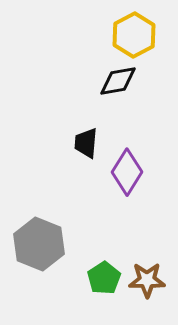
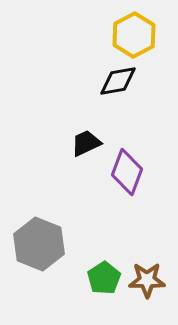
black trapezoid: rotated 60 degrees clockwise
purple diamond: rotated 12 degrees counterclockwise
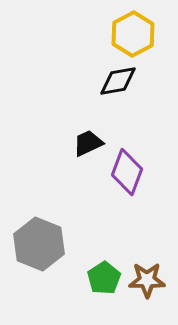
yellow hexagon: moved 1 px left, 1 px up
black trapezoid: moved 2 px right
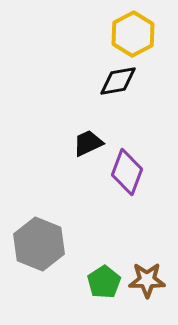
green pentagon: moved 4 px down
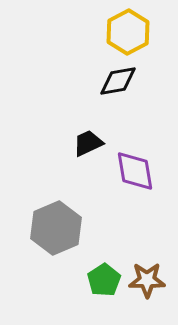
yellow hexagon: moved 5 px left, 2 px up
purple diamond: moved 8 px right, 1 px up; rotated 30 degrees counterclockwise
gray hexagon: moved 17 px right, 16 px up; rotated 15 degrees clockwise
green pentagon: moved 2 px up
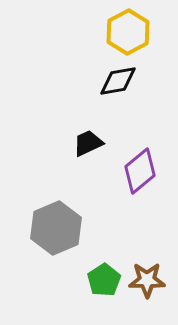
purple diamond: moved 5 px right; rotated 60 degrees clockwise
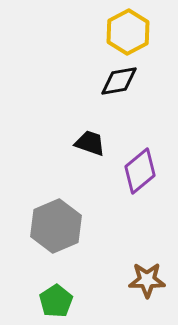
black diamond: moved 1 px right
black trapezoid: moved 2 px right; rotated 44 degrees clockwise
gray hexagon: moved 2 px up
green pentagon: moved 48 px left, 21 px down
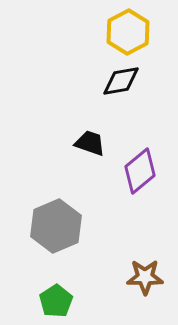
black diamond: moved 2 px right
brown star: moved 2 px left, 3 px up
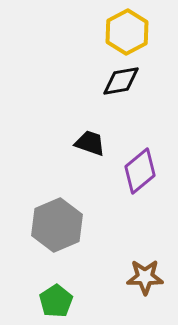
yellow hexagon: moved 1 px left
gray hexagon: moved 1 px right, 1 px up
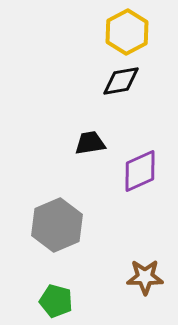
black trapezoid: rotated 28 degrees counterclockwise
purple diamond: rotated 15 degrees clockwise
green pentagon: rotated 24 degrees counterclockwise
